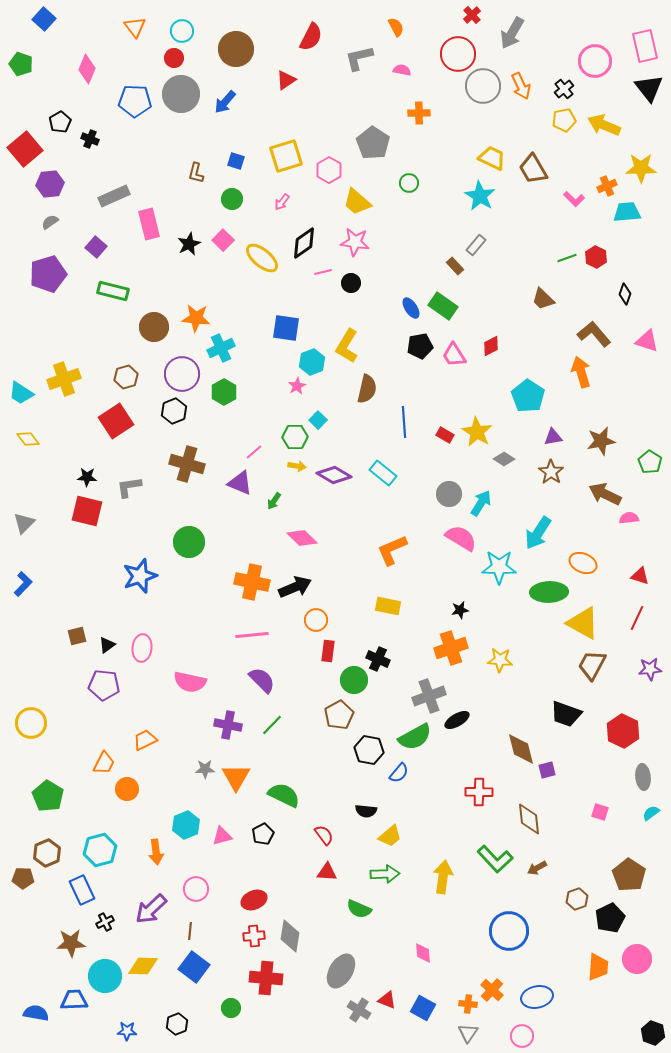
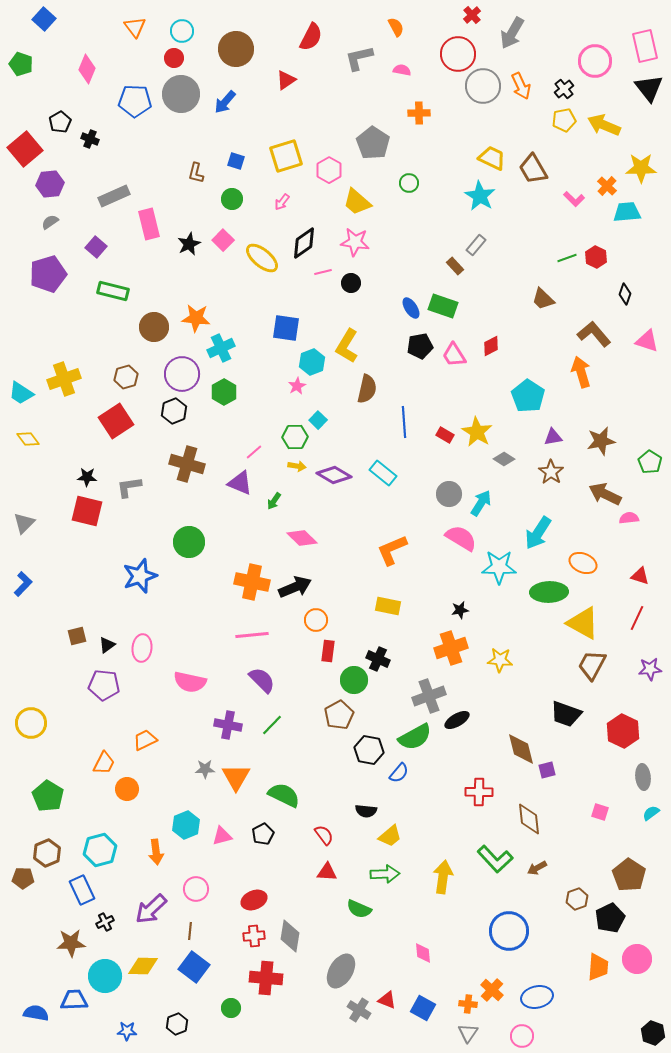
orange cross at (607, 186): rotated 24 degrees counterclockwise
green rectangle at (443, 306): rotated 16 degrees counterclockwise
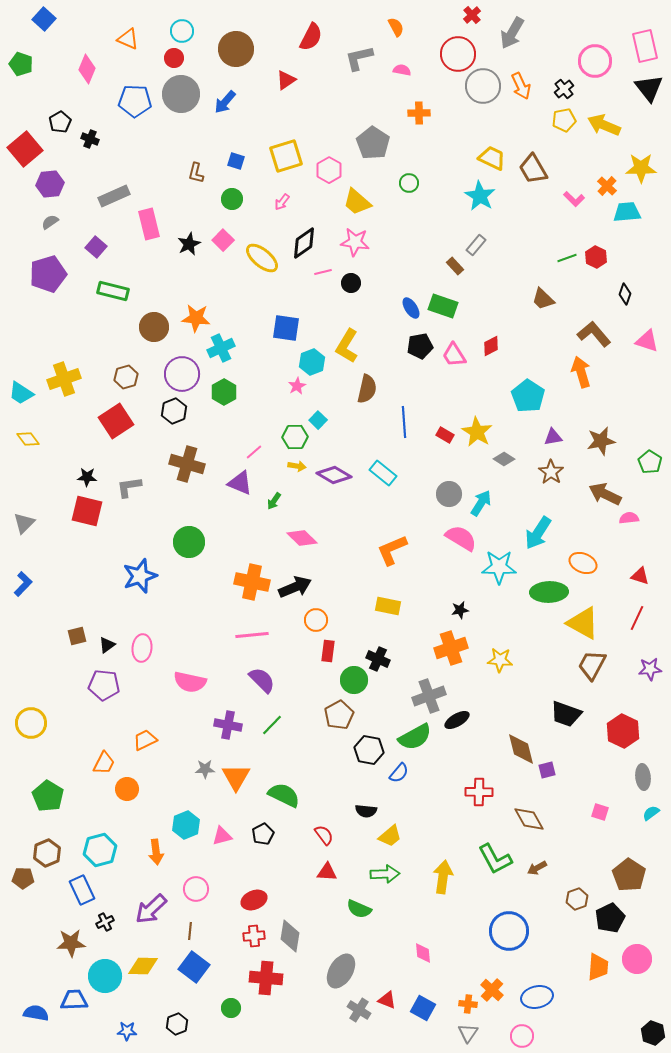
orange triangle at (135, 27): moved 7 px left, 12 px down; rotated 30 degrees counterclockwise
brown diamond at (529, 819): rotated 24 degrees counterclockwise
green L-shape at (495, 859): rotated 15 degrees clockwise
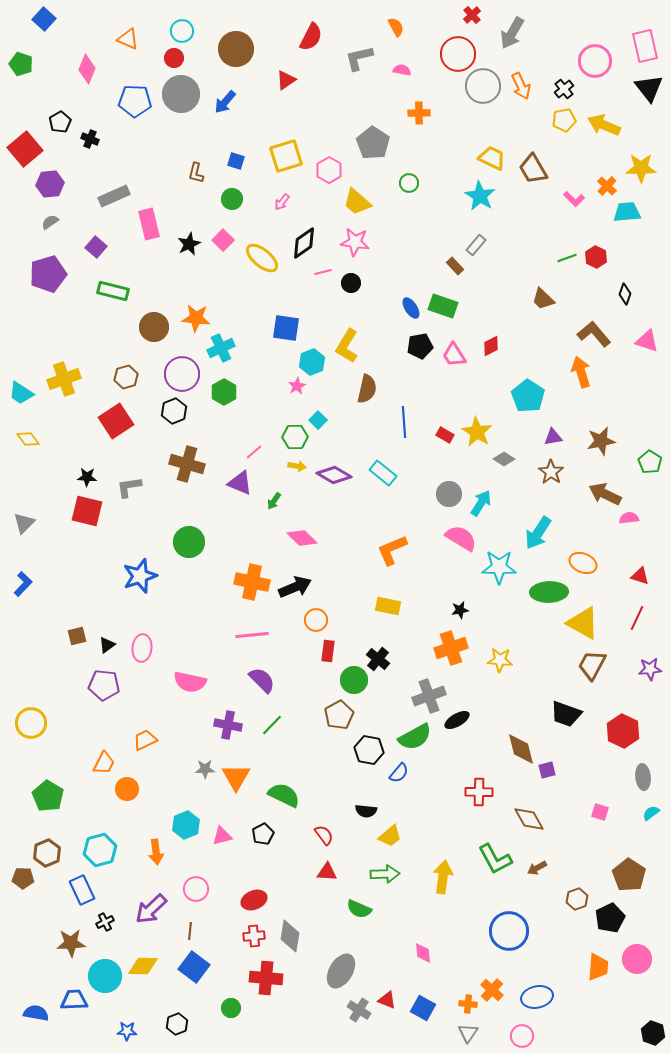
black cross at (378, 659): rotated 15 degrees clockwise
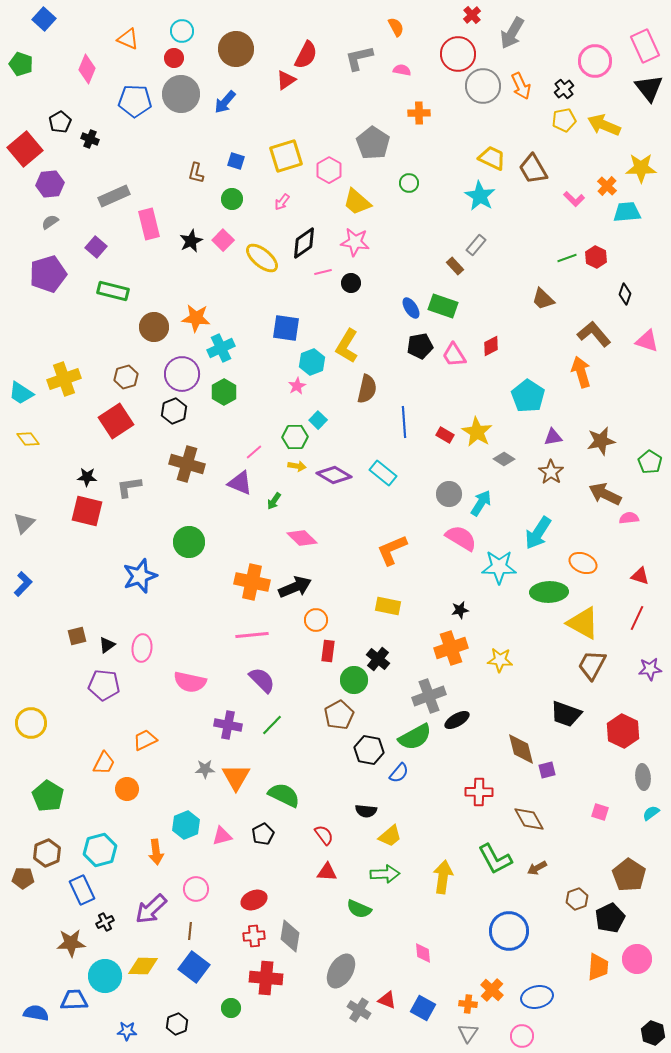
red semicircle at (311, 37): moved 5 px left, 18 px down
pink rectangle at (645, 46): rotated 12 degrees counterclockwise
black star at (189, 244): moved 2 px right, 3 px up
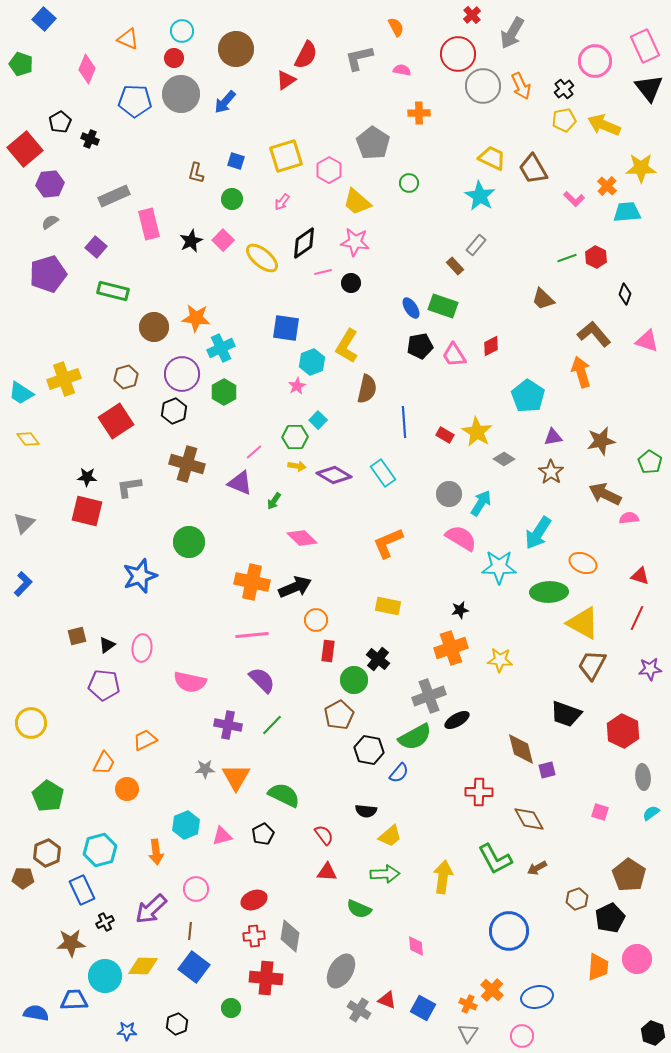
cyan rectangle at (383, 473): rotated 16 degrees clockwise
orange L-shape at (392, 550): moved 4 px left, 7 px up
pink diamond at (423, 953): moved 7 px left, 7 px up
orange cross at (468, 1004): rotated 18 degrees clockwise
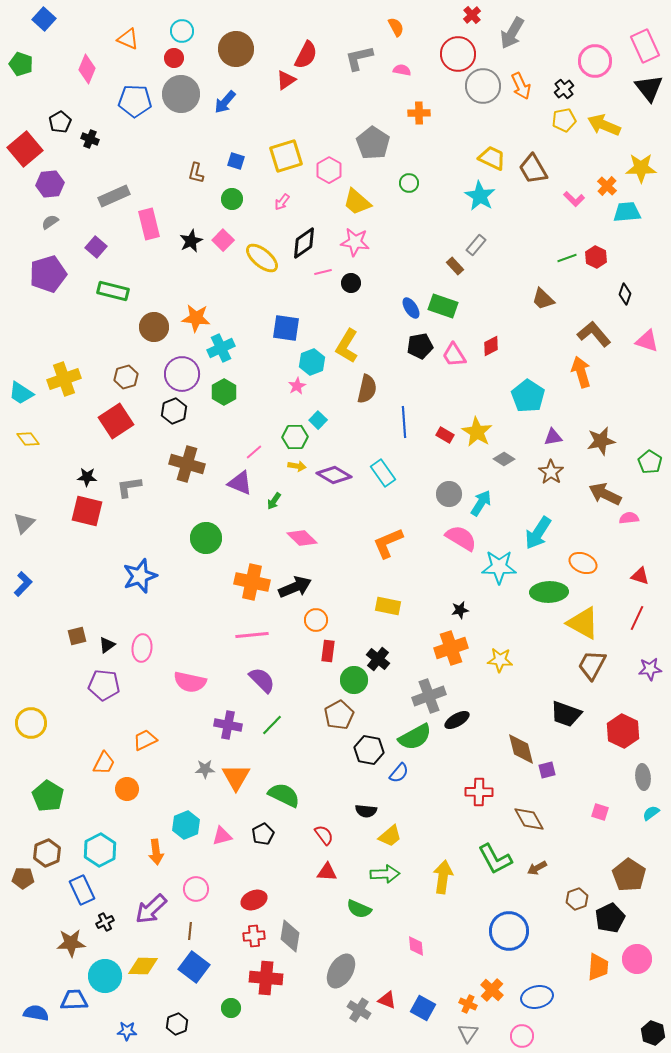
green circle at (189, 542): moved 17 px right, 4 px up
cyan hexagon at (100, 850): rotated 12 degrees counterclockwise
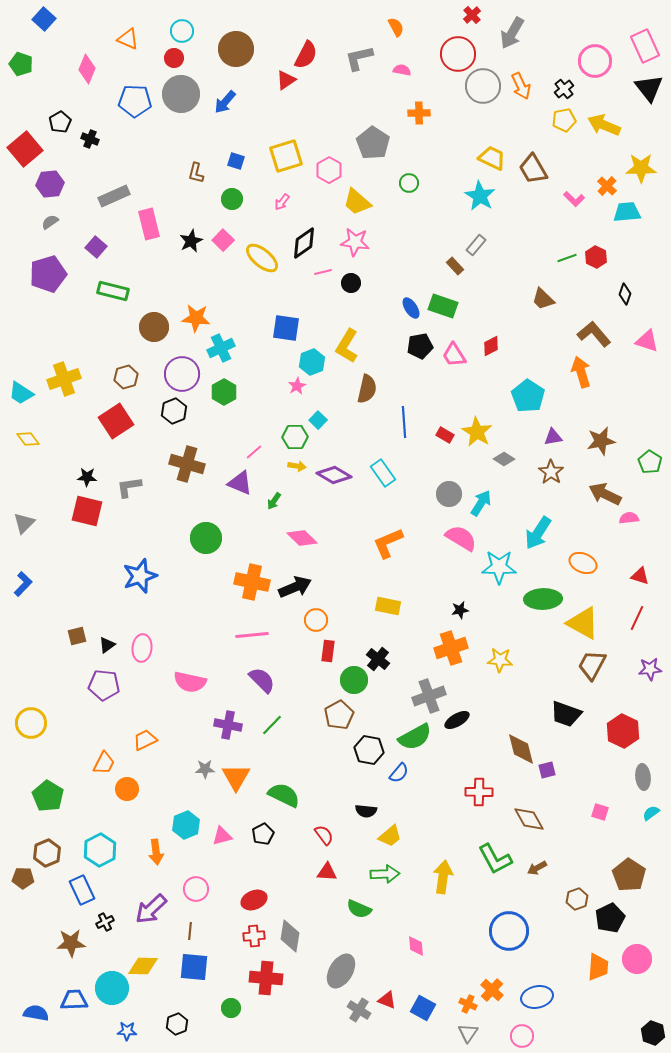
green ellipse at (549, 592): moved 6 px left, 7 px down
blue square at (194, 967): rotated 32 degrees counterclockwise
cyan circle at (105, 976): moved 7 px right, 12 px down
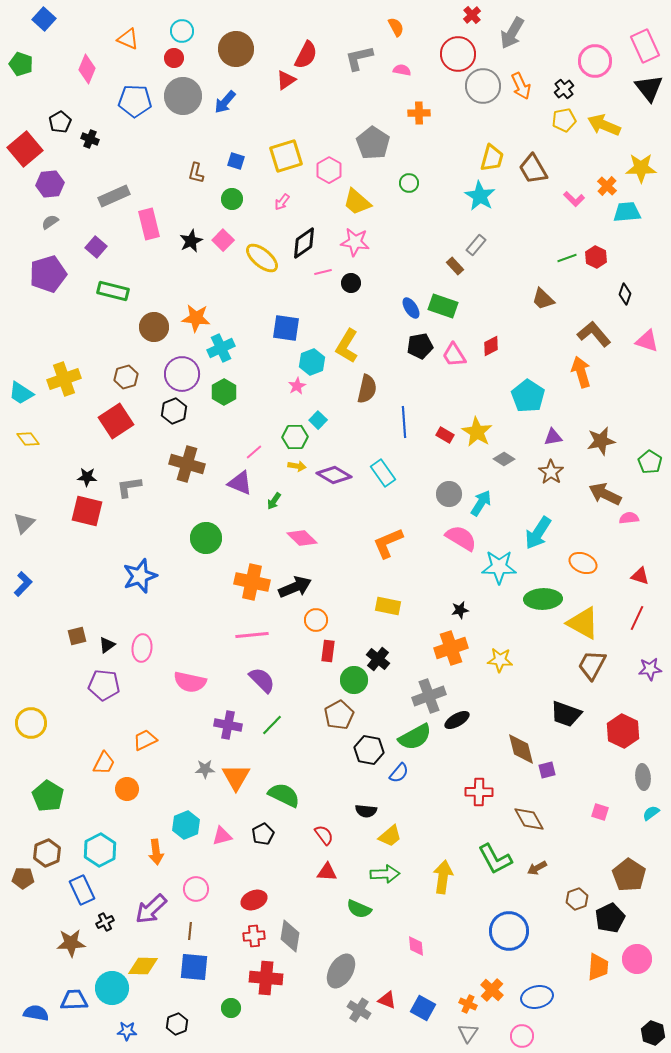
gray circle at (181, 94): moved 2 px right, 2 px down
yellow trapezoid at (492, 158): rotated 80 degrees clockwise
